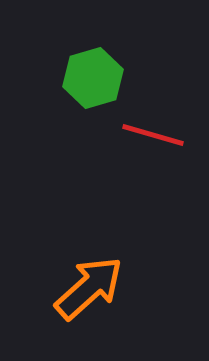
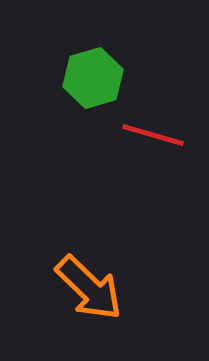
orange arrow: rotated 86 degrees clockwise
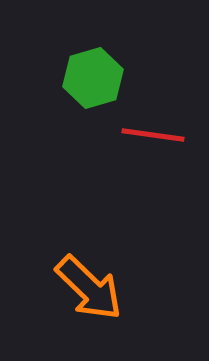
red line: rotated 8 degrees counterclockwise
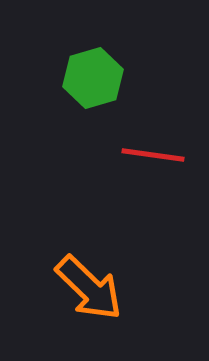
red line: moved 20 px down
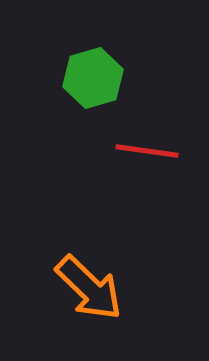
red line: moved 6 px left, 4 px up
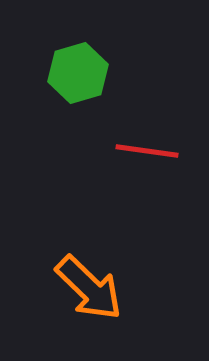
green hexagon: moved 15 px left, 5 px up
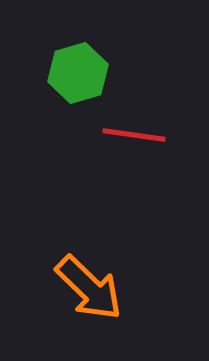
red line: moved 13 px left, 16 px up
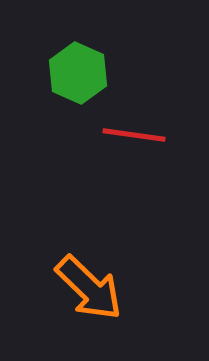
green hexagon: rotated 20 degrees counterclockwise
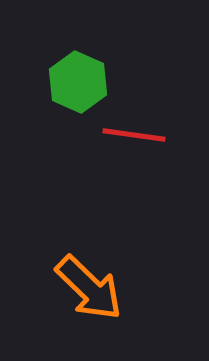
green hexagon: moved 9 px down
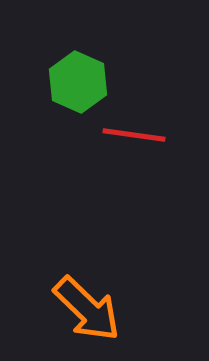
orange arrow: moved 2 px left, 21 px down
